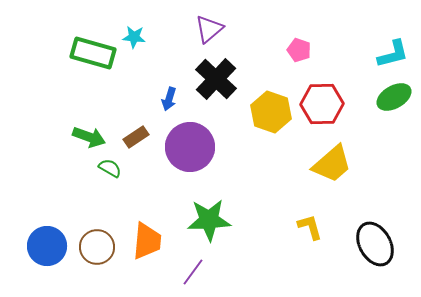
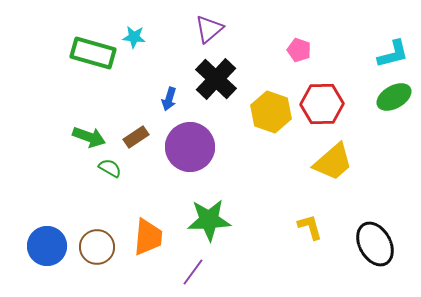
yellow trapezoid: moved 1 px right, 2 px up
orange trapezoid: moved 1 px right, 4 px up
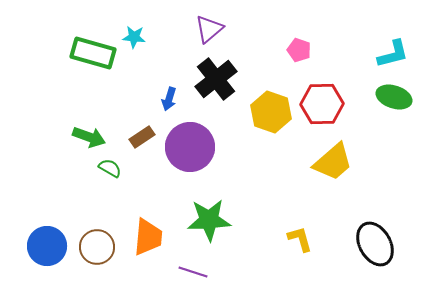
black cross: rotated 9 degrees clockwise
green ellipse: rotated 48 degrees clockwise
brown rectangle: moved 6 px right
yellow L-shape: moved 10 px left, 12 px down
purple line: rotated 72 degrees clockwise
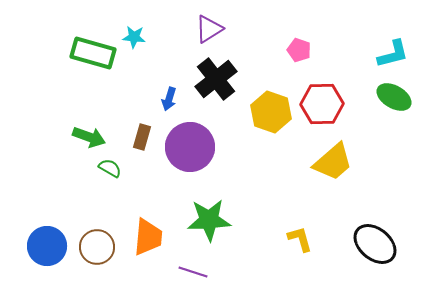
purple triangle: rotated 8 degrees clockwise
green ellipse: rotated 12 degrees clockwise
brown rectangle: rotated 40 degrees counterclockwise
black ellipse: rotated 21 degrees counterclockwise
